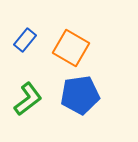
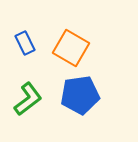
blue rectangle: moved 3 px down; rotated 65 degrees counterclockwise
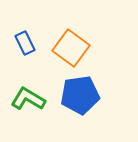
orange square: rotated 6 degrees clockwise
green L-shape: rotated 112 degrees counterclockwise
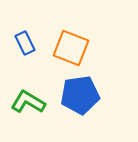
orange square: rotated 15 degrees counterclockwise
green L-shape: moved 3 px down
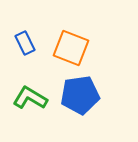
green L-shape: moved 2 px right, 4 px up
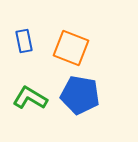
blue rectangle: moved 1 px left, 2 px up; rotated 15 degrees clockwise
blue pentagon: rotated 18 degrees clockwise
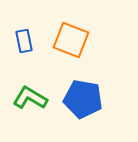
orange square: moved 8 px up
blue pentagon: moved 3 px right, 4 px down
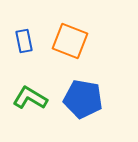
orange square: moved 1 px left, 1 px down
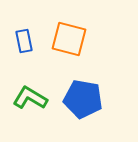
orange square: moved 1 px left, 2 px up; rotated 6 degrees counterclockwise
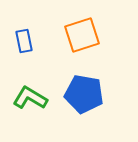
orange square: moved 13 px right, 4 px up; rotated 33 degrees counterclockwise
blue pentagon: moved 1 px right, 5 px up
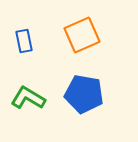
orange square: rotated 6 degrees counterclockwise
green L-shape: moved 2 px left
